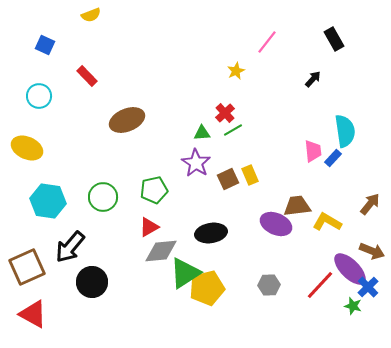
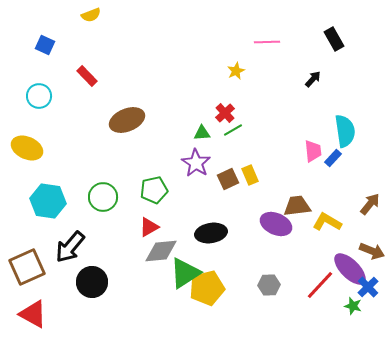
pink line at (267, 42): rotated 50 degrees clockwise
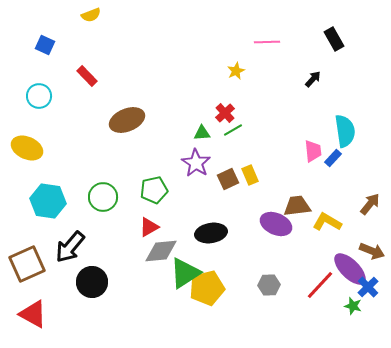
brown square at (27, 267): moved 3 px up
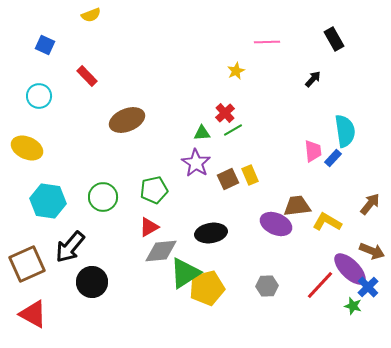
gray hexagon at (269, 285): moved 2 px left, 1 px down
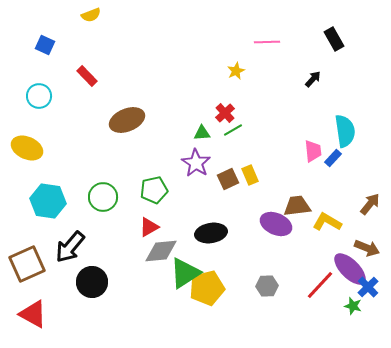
brown arrow at (372, 251): moved 5 px left, 3 px up
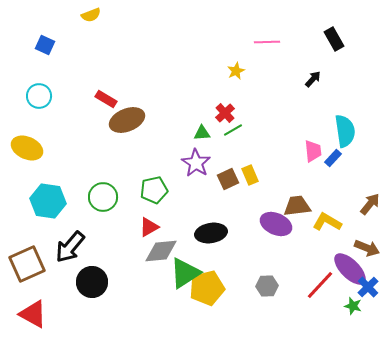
red rectangle at (87, 76): moved 19 px right, 23 px down; rotated 15 degrees counterclockwise
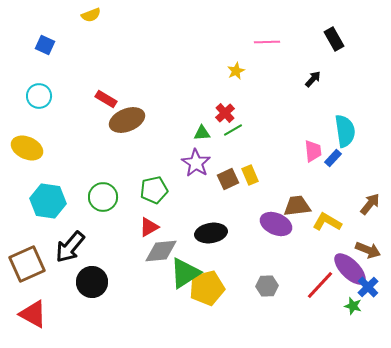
brown arrow at (367, 248): moved 1 px right, 2 px down
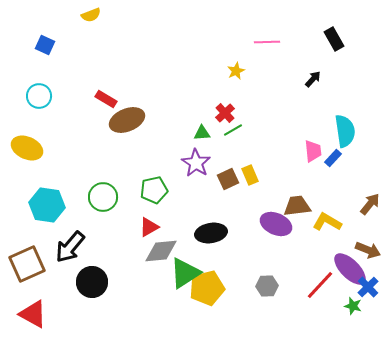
cyan hexagon at (48, 201): moved 1 px left, 4 px down
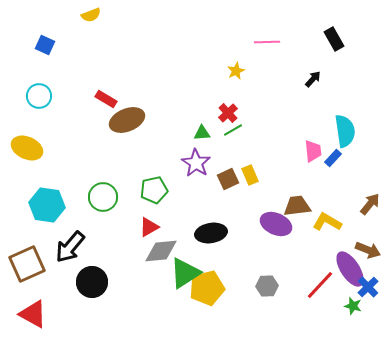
red cross at (225, 113): moved 3 px right
purple ellipse at (350, 269): rotated 12 degrees clockwise
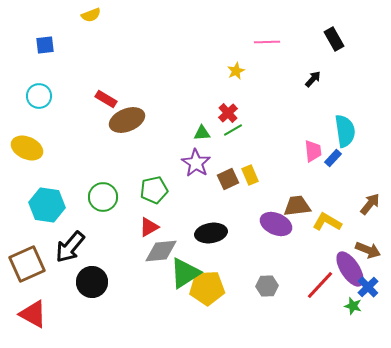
blue square at (45, 45): rotated 30 degrees counterclockwise
yellow pentagon at (207, 288): rotated 12 degrees clockwise
